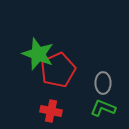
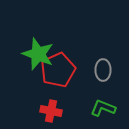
gray ellipse: moved 13 px up
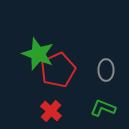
gray ellipse: moved 3 px right
red cross: rotated 30 degrees clockwise
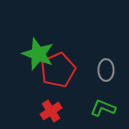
red cross: rotated 15 degrees clockwise
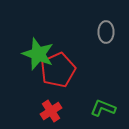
gray ellipse: moved 38 px up
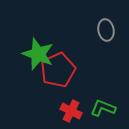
gray ellipse: moved 2 px up; rotated 10 degrees counterclockwise
red cross: moved 20 px right; rotated 30 degrees counterclockwise
